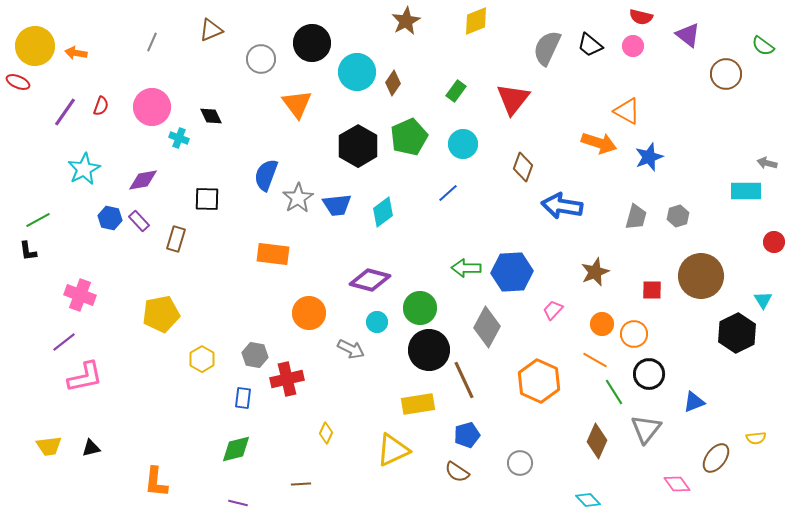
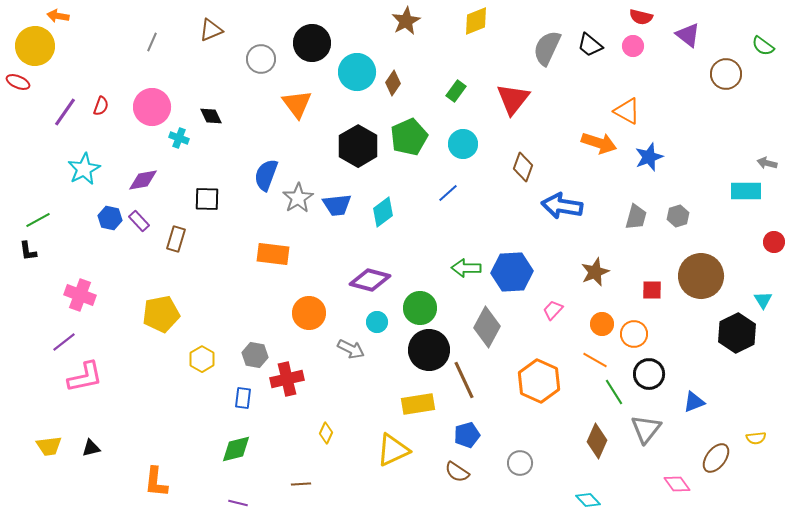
orange arrow at (76, 53): moved 18 px left, 37 px up
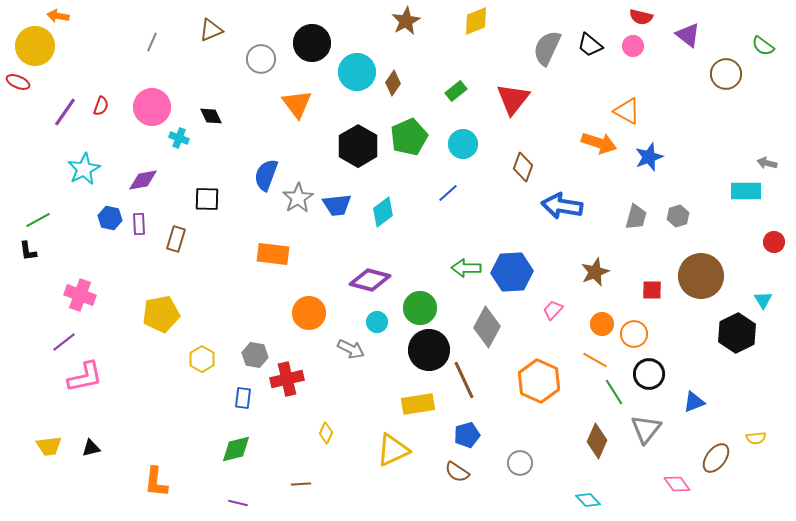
green rectangle at (456, 91): rotated 15 degrees clockwise
purple rectangle at (139, 221): moved 3 px down; rotated 40 degrees clockwise
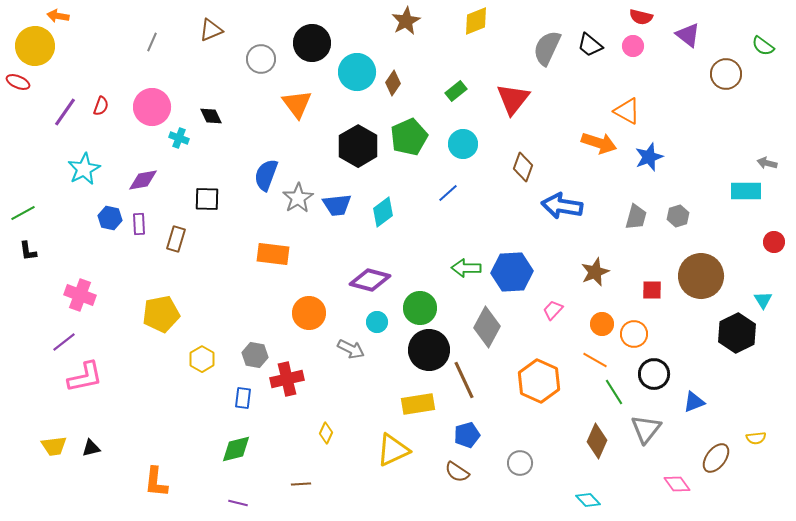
green line at (38, 220): moved 15 px left, 7 px up
black circle at (649, 374): moved 5 px right
yellow trapezoid at (49, 446): moved 5 px right
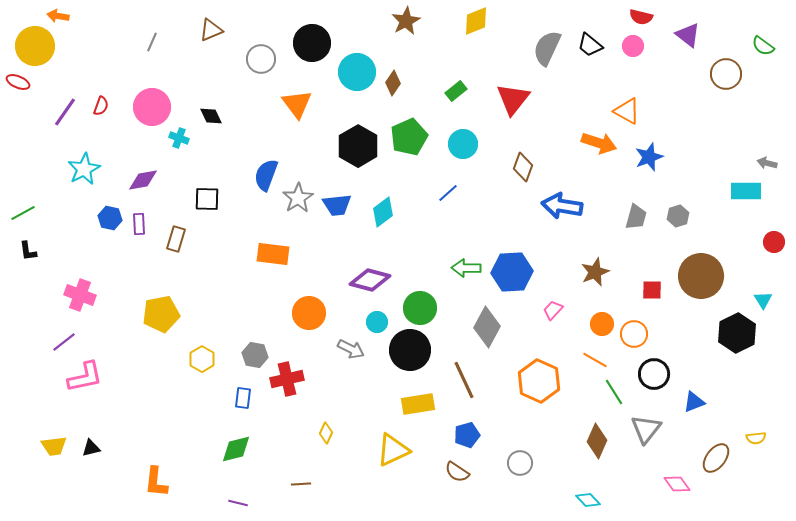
black circle at (429, 350): moved 19 px left
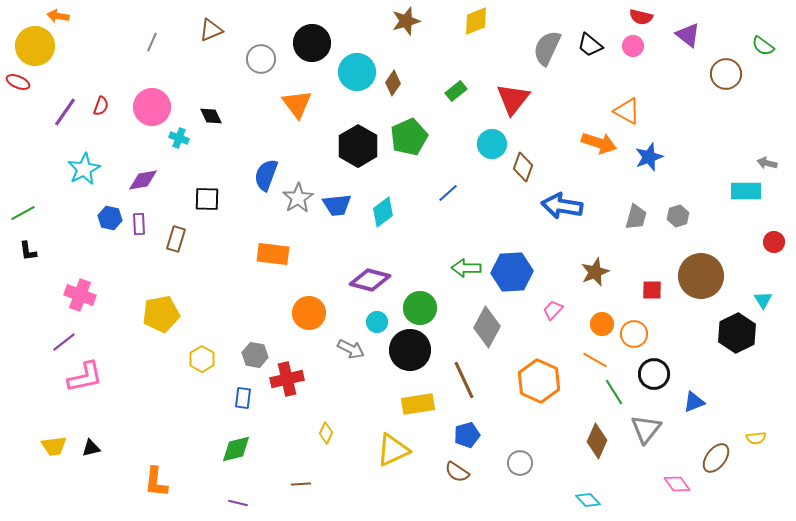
brown star at (406, 21): rotated 12 degrees clockwise
cyan circle at (463, 144): moved 29 px right
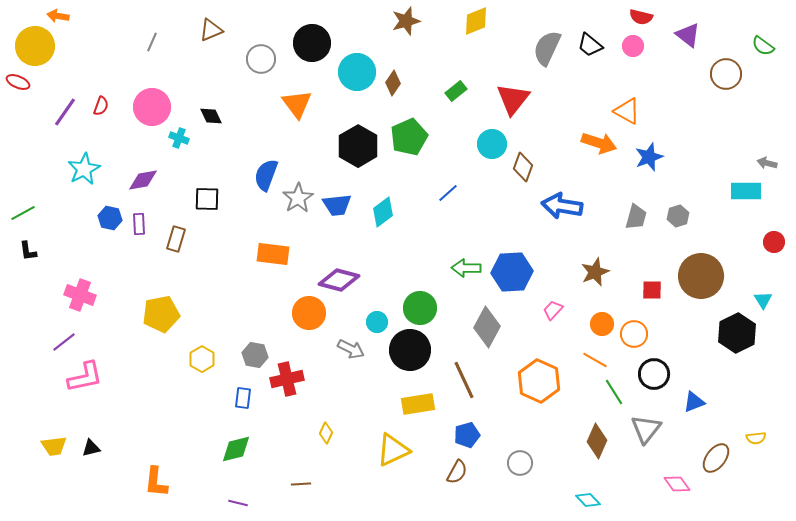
purple diamond at (370, 280): moved 31 px left
brown semicircle at (457, 472): rotated 95 degrees counterclockwise
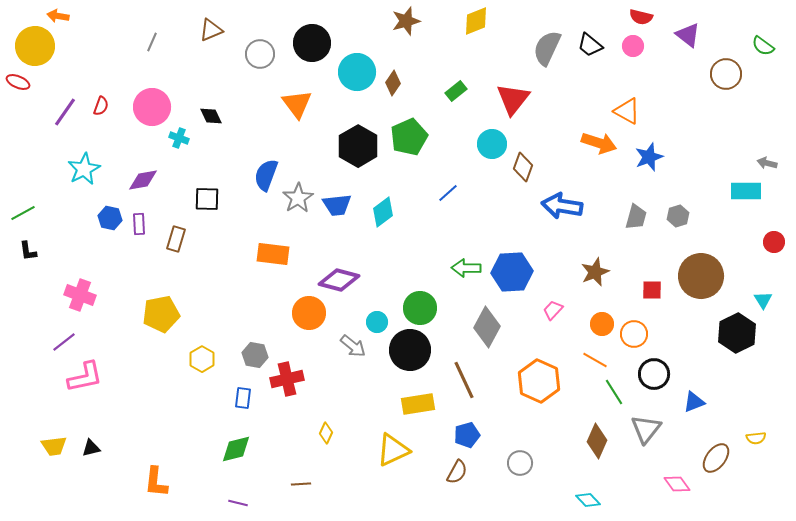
gray circle at (261, 59): moved 1 px left, 5 px up
gray arrow at (351, 349): moved 2 px right, 3 px up; rotated 12 degrees clockwise
